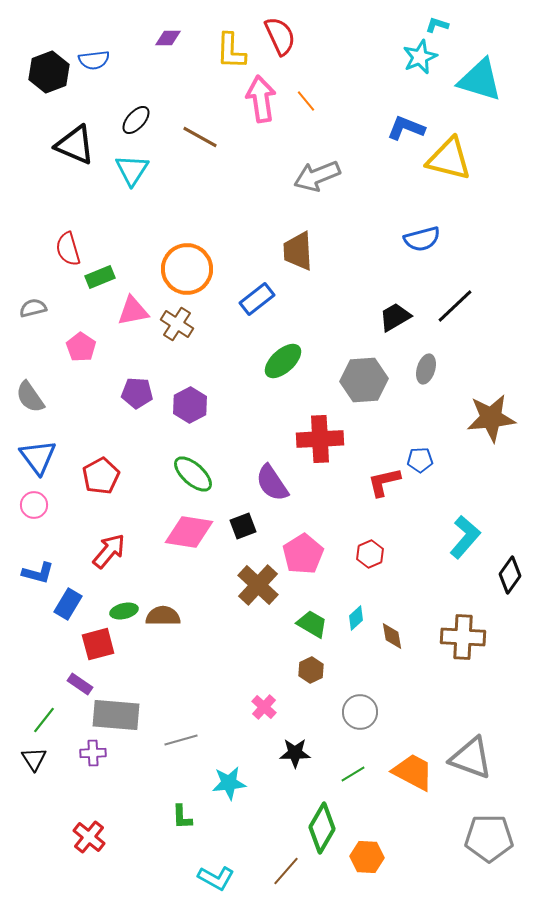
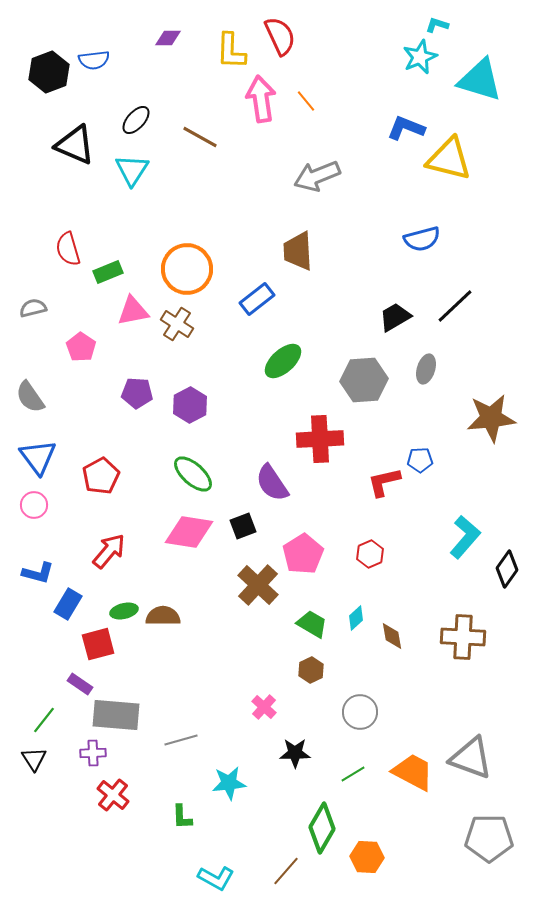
green rectangle at (100, 277): moved 8 px right, 5 px up
black diamond at (510, 575): moved 3 px left, 6 px up
red cross at (89, 837): moved 24 px right, 42 px up
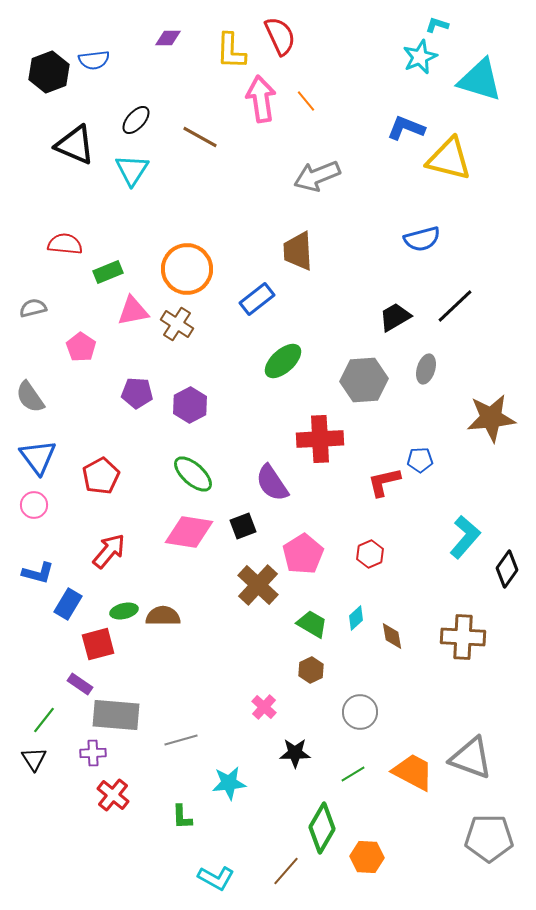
red semicircle at (68, 249): moved 3 px left, 5 px up; rotated 112 degrees clockwise
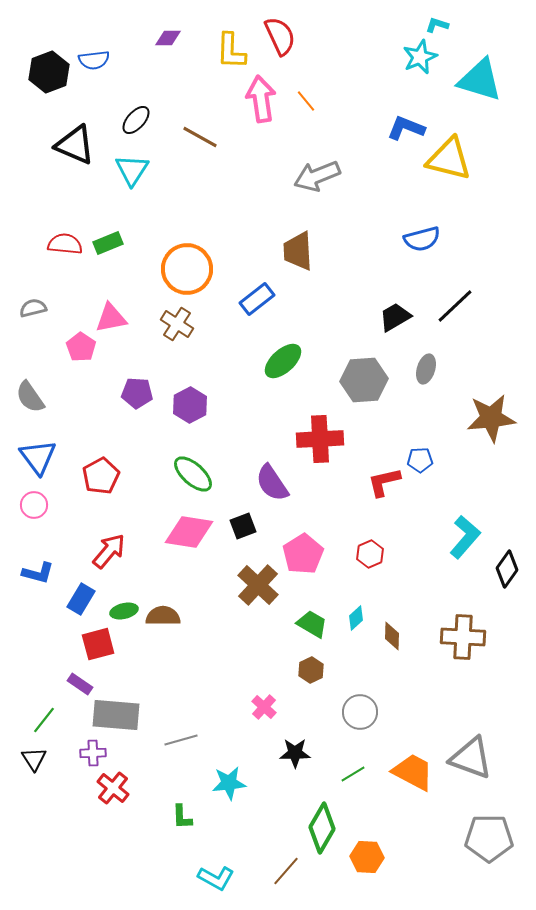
green rectangle at (108, 272): moved 29 px up
pink triangle at (133, 311): moved 22 px left, 7 px down
blue rectangle at (68, 604): moved 13 px right, 5 px up
brown diamond at (392, 636): rotated 12 degrees clockwise
red cross at (113, 795): moved 7 px up
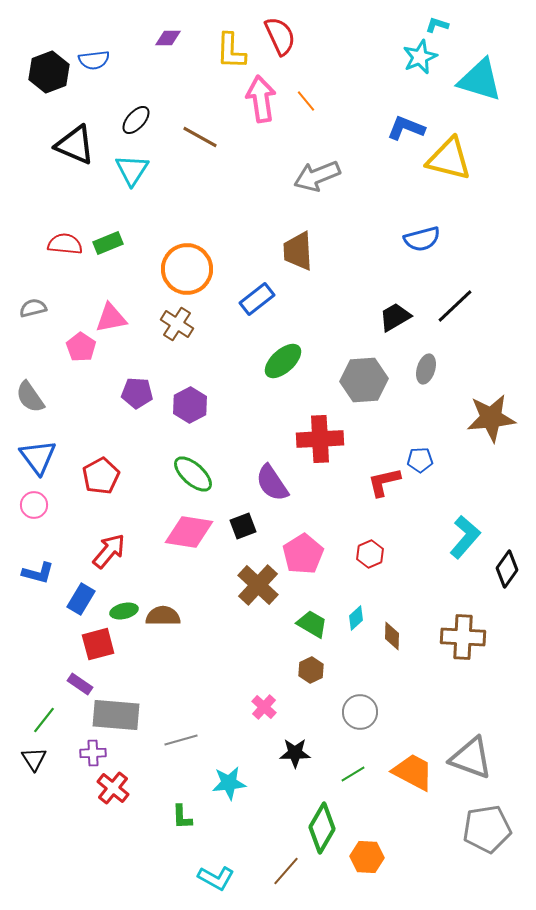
gray pentagon at (489, 838): moved 2 px left, 9 px up; rotated 9 degrees counterclockwise
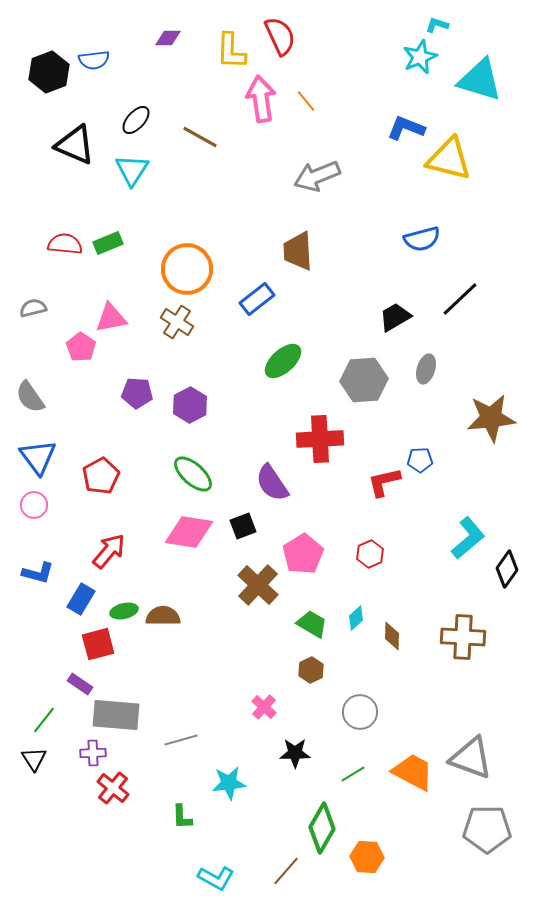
black line at (455, 306): moved 5 px right, 7 px up
brown cross at (177, 324): moved 2 px up
cyan L-shape at (465, 537): moved 3 px right, 1 px down; rotated 9 degrees clockwise
gray pentagon at (487, 829): rotated 9 degrees clockwise
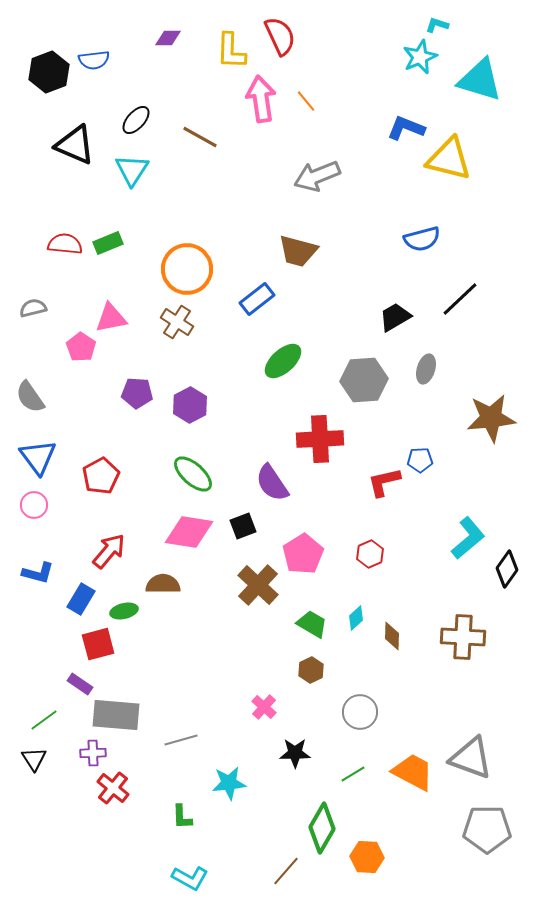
brown trapezoid at (298, 251): rotated 72 degrees counterclockwise
brown semicircle at (163, 616): moved 32 px up
green line at (44, 720): rotated 16 degrees clockwise
cyan L-shape at (216, 878): moved 26 px left
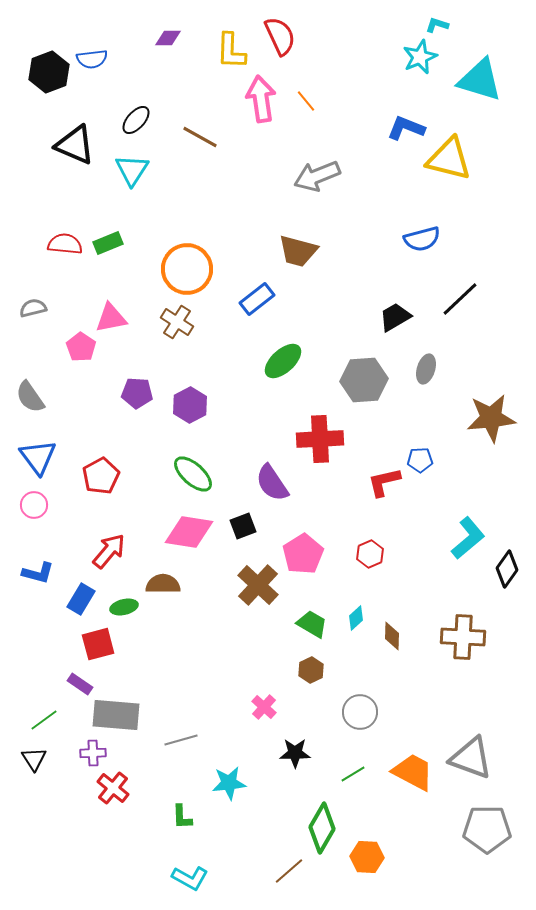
blue semicircle at (94, 60): moved 2 px left, 1 px up
green ellipse at (124, 611): moved 4 px up
brown line at (286, 871): moved 3 px right; rotated 8 degrees clockwise
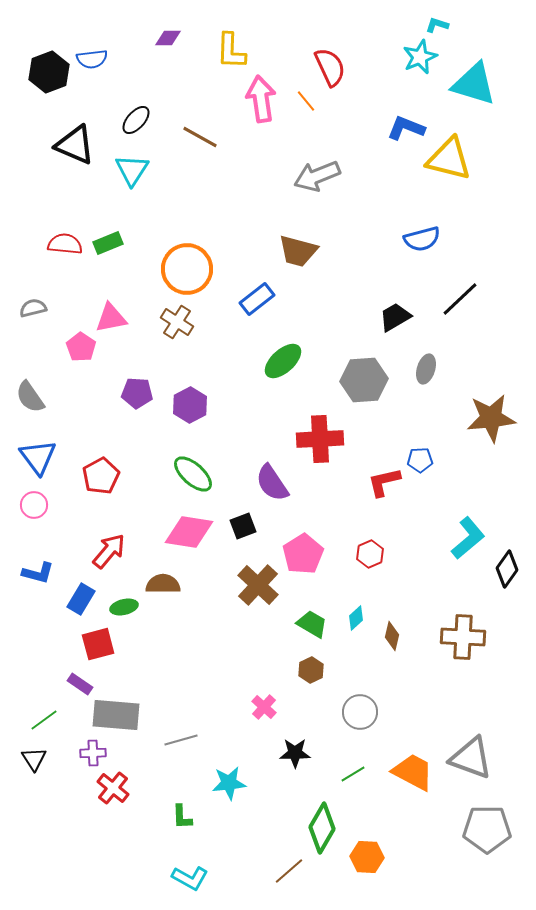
red semicircle at (280, 36): moved 50 px right, 31 px down
cyan triangle at (480, 80): moved 6 px left, 4 px down
brown diamond at (392, 636): rotated 12 degrees clockwise
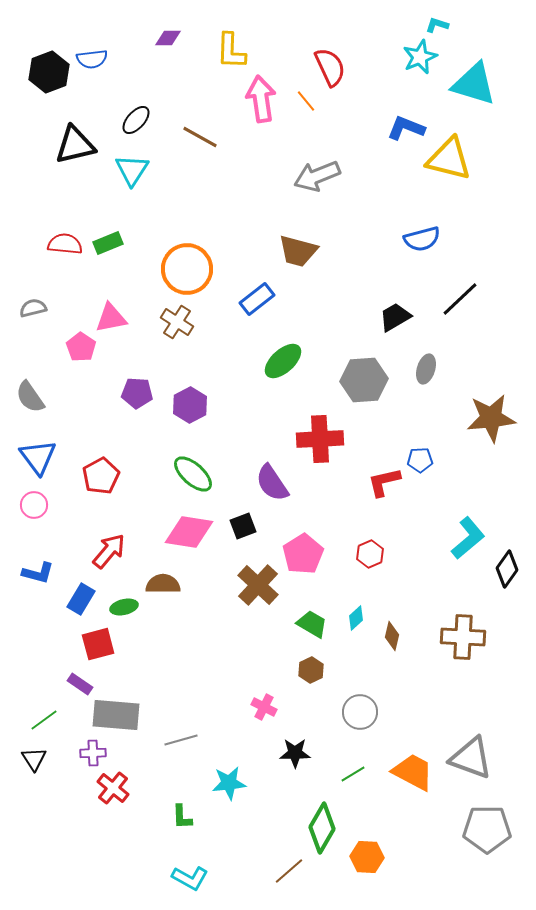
black triangle at (75, 145): rotated 36 degrees counterclockwise
pink cross at (264, 707): rotated 15 degrees counterclockwise
